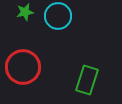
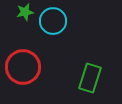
cyan circle: moved 5 px left, 5 px down
green rectangle: moved 3 px right, 2 px up
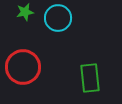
cyan circle: moved 5 px right, 3 px up
green rectangle: rotated 24 degrees counterclockwise
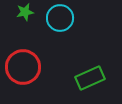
cyan circle: moved 2 px right
green rectangle: rotated 72 degrees clockwise
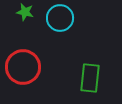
green star: rotated 24 degrees clockwise
green rectangle: rotated 60 degrees counterclockwise
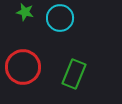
green rectangle: moved 16 px left, 4 px up; rotated 16 degrees clockwise
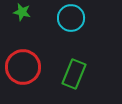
green star: moved 3 px left
cyan circle: moved 11 px right
